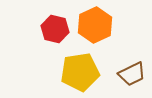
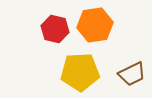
orange hexagon: rotated 16 degrees clockwise
yellow pentagon: rotated 6 degrees clockwise
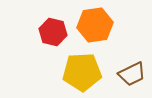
red hexagon: moved 2 px left, 3 px down
yellow pentagon: moved 2 px right
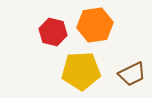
yellow pentagon: moved 1 px left, 1 px up
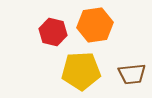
brown trapezoid: rotated 20 degrees clockwise
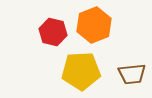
orange hexagon: moved 1 px left; rotated 12 degrees counterclockwise
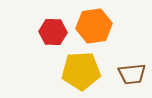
orange hexagon: moved 1 px down; rotated 12 degrees clockwise
red hexagon: rotated 12 degrees counterclockwise
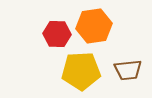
red hexagon: moved 4 px right, 2 px down
brown trapezoid: moved 4 px left, 4 px up
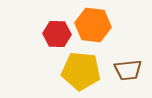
orange hexagon: moved 1 px left, 1 px up; rotated 16 degrees clockwise
yellow pentagon: rotated 9 degrees clockwise
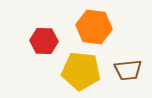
orange hexagon: moved 1 px right, 2 px down
red hexagon: moved 13 px left, 7 px down
